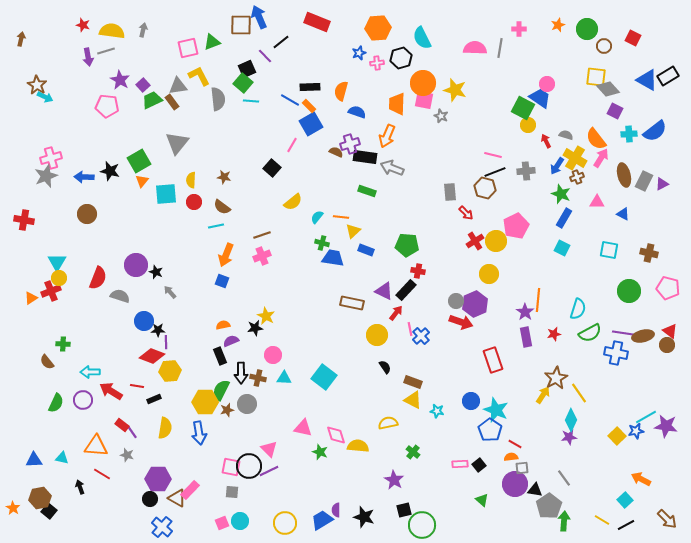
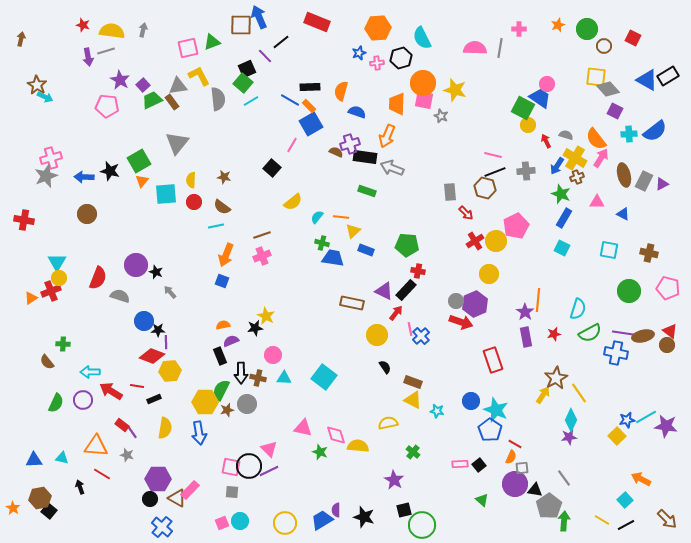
cyan line at (251, 101): rotated 35 degrees counterclockwise
blue star at (636, 431): moved 9 px left, 11 px up
orange semicircle at (511, 457): rotated 120 degrees clockwise
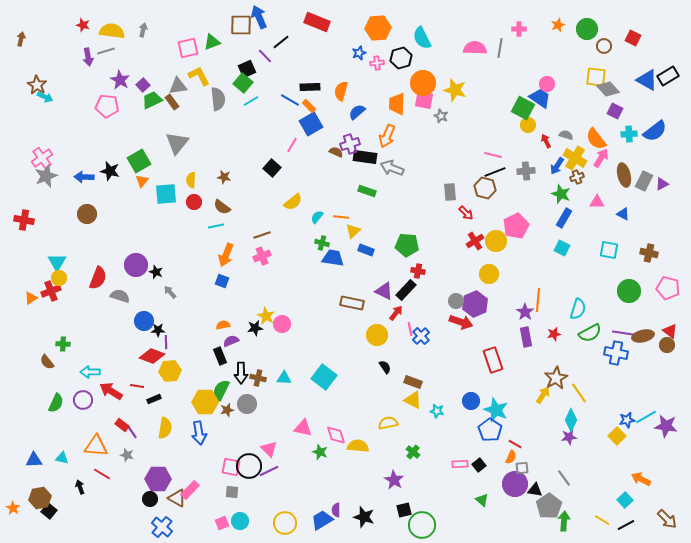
blue semicircle at (357, 112): rotated 60 degrees counterclockwise
pink cross at (51, 158): moved 9 px left; rotated 20 degrees counterclockwise
pink circle at (273, 355): moved 9 px right, 31 px up
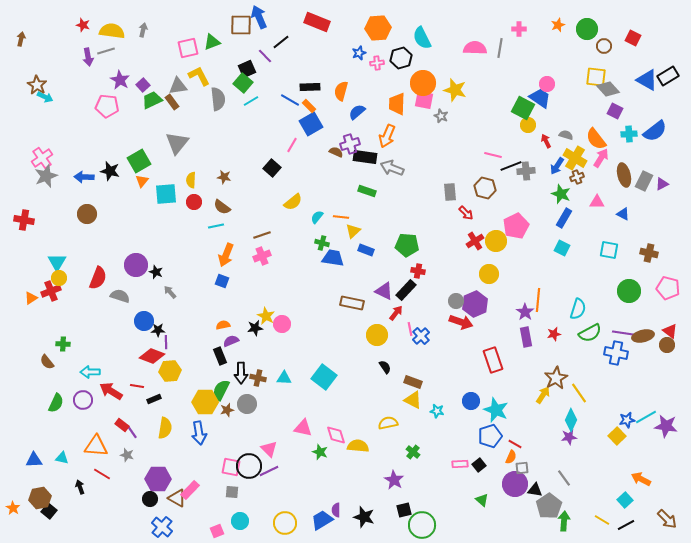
black line at (495, 172): moved 16 px right, 6 px up
blue pentagon at (490, 430): moved 6 px down; rotated 20 degrees clockwise
pink square at (222, 523): moved 5 px left, 8 px down
